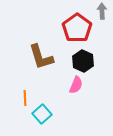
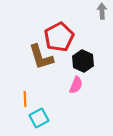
red pentagon: moved 18 px left, 9 px down; rotated 8 degrees clockwise
orange line: moved 1 px down
cyan square: moved 3 px left, 4 px down; rotated 12 degrees clockwise
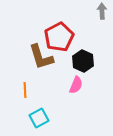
orange line: moved 9 px up
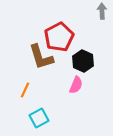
orange line: rotated 28 degrees clockwise
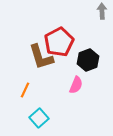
red pentagon: moved 5 px down
black hexagon: moved 5 px right, 1 px up; rotated 15 degrees clockwise
cyan square: rotated 12 degrees counterclockwise
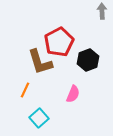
brown L-shape: moved 1 px left, 5 px down
pink semicircle: moved 3 px left, 9 px down
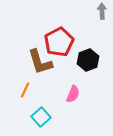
cyan square: moved 2 px right, 1 px up
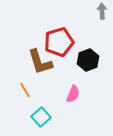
red pentagon: rotated 12 degrees clockwise
orange line: rotated 56 degrees counterclockwise
